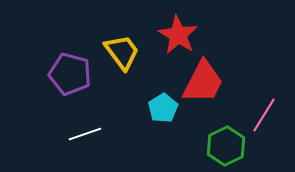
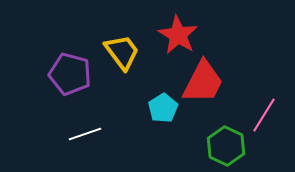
green hexagon: rotated 9 degrees counterclockwise
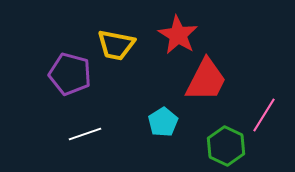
yellow trapezoid: moved 6 px left, 7 px up; rotated 138 degrees clockwise
red trapezoid: moved 3 px right, 2 px up
cyan pentagon: moved 14 px down
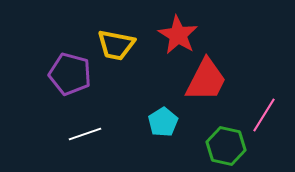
green hexagon: rotated 12 degrees counterclockwise
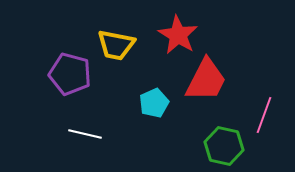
pink line: rotated 12 degrees counterclockwise
cyan pentagon: moved 9 px left, 19 px up; rotated 8 degrees clockwise
white line: rotated 32 degrees clockwise
green hexagon: moved 2 px left
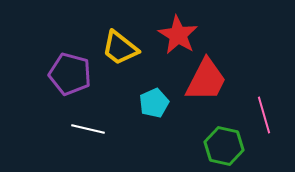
yellow trapezoid: moved 4 px right, 3 px down; rotated 27 degrees clockwise
pink line: rotated 36 degrees counterclockwise
white line: moved 3 px right, 5 px up
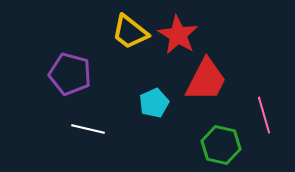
yellow trapezoid: moved 10 px right, 16 px up
green hexagon: moved 3 px left, 1 px up
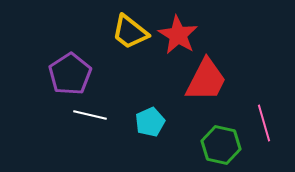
purple pentagon: rotated 24 degrees clockwise
cyan pentagon: moved 4 px left, 19 px down
pink line: moved 8 px down
white line: moved 2 px right, 14 px up
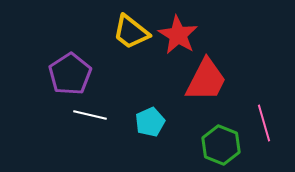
yellow trapezoid: moved 1 px right
green hexagon: rotated 9 degrees clockwise
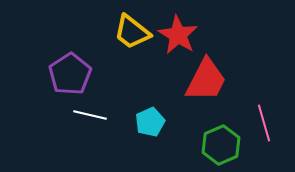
yellow trapezoid: moved 1 px right
green hexagon: rotated 15 degrees clockwise
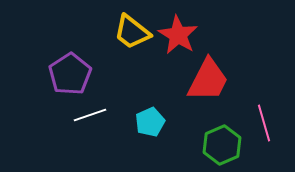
red trapezoid: moved 2 px right
white line: rotated 32 degrees counterclockwise
green hexagon: moved 1 px right
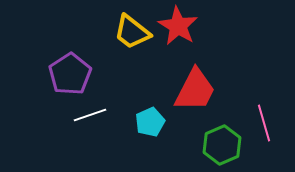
red star: moved 9 px up
red trapezoid: moved 13 px left, 10 px down
